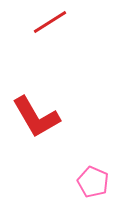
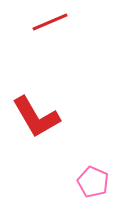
red line: rotated 9 degrees clockwise
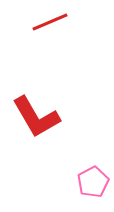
pink pentagon: rotated 20 degrees clockwise
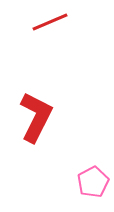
red L-shape: rotated 123 degrees counterclockwise
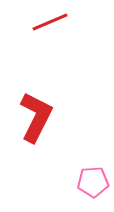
pink pentagon: rotated 24 degrees clockwise
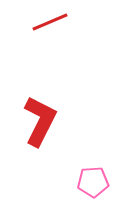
red L-shape: moved 4 px right, 4 px down
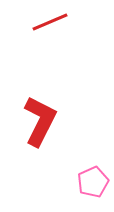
pink pentagon: rotated 20 degrees counterclockwise
